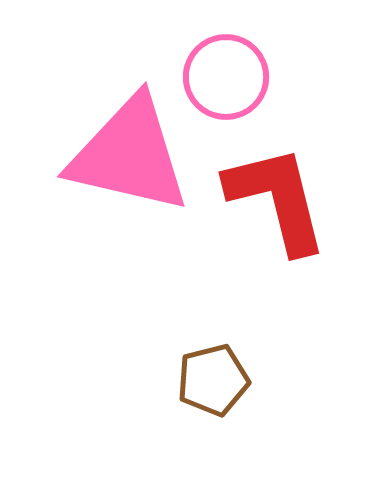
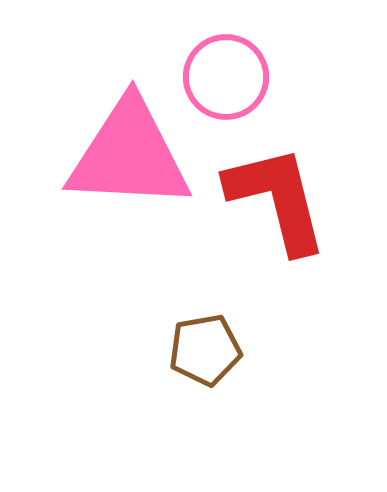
pink triangle: rotated 10 degrees counterclockwise
brown pentagon: moved 8 px left, 30 px up; rotated 4 degrees clockwise
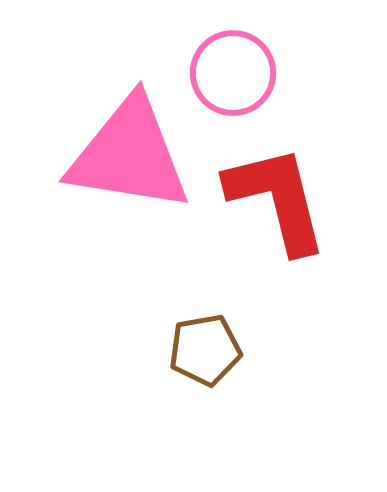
pink circle: moved 7 px right, 4 px up
pink triangle: rotated 6 degrees clockwise
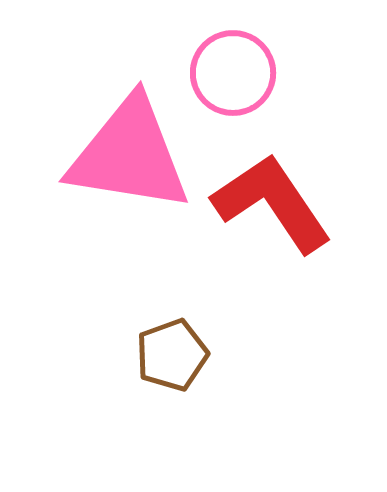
red L-shape: moved 5 px left, 4 px down; rotated 20 degrees counterclockwise
brown pentagon: moved 33 px left, 5 px down; rotated 10 degrees counterclockwise
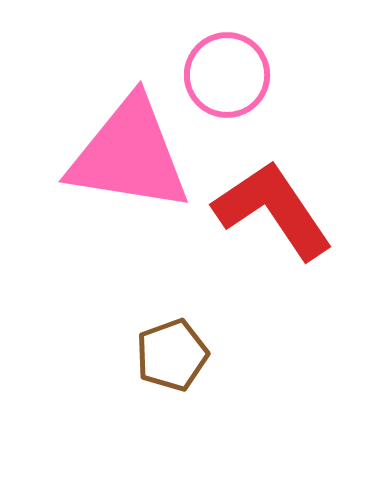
pink circle: moved 6 px left, 2 px down
red L-shape: moved 1 px right, 7 px down
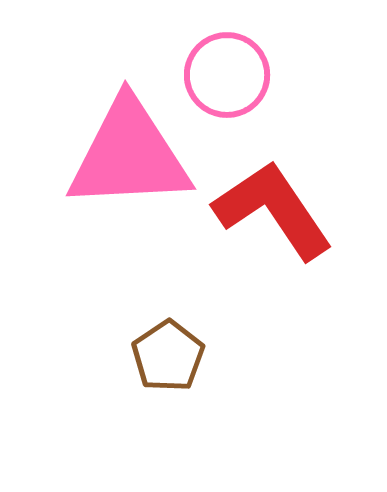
pink triangle: rotated 12 degrees counterclockwise
brown pentagon: moved 4 px left, 1 px down; rotated 14 degrees counterclockwise
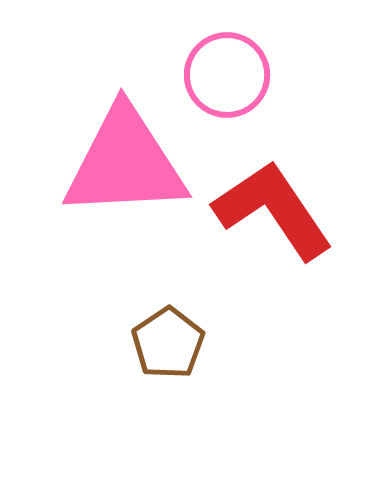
pink triangle: moved 4 px left, 8 px down
brown pentagon: moved 13 px up
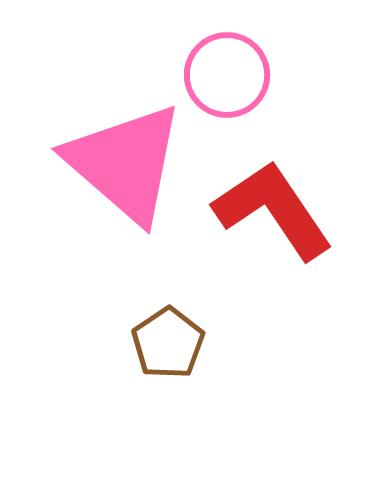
pink triangle: rotated 44 degrees clockwise
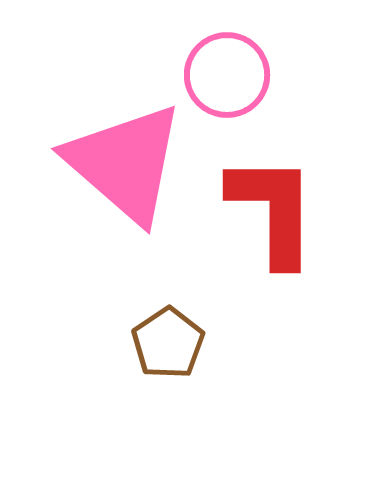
red L-shape: rotated 34 degrees clockwise
